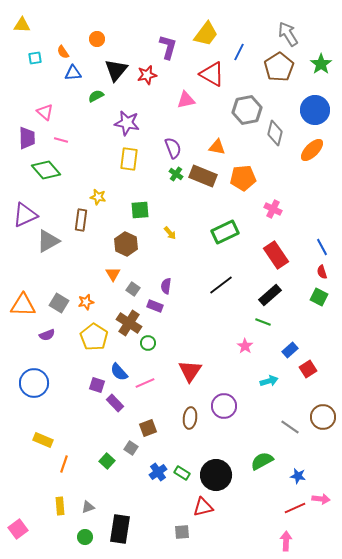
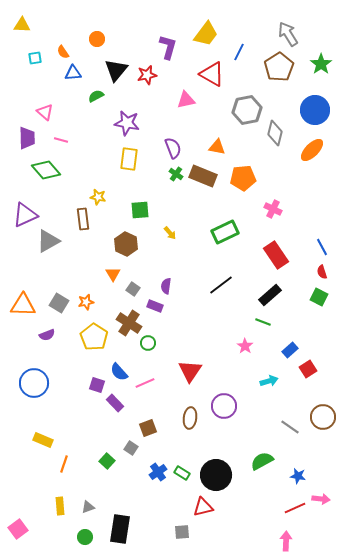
brown rectangle at (81, 220): moved 2 px right, 1 px up; rotated 15 degrees counterclockwise
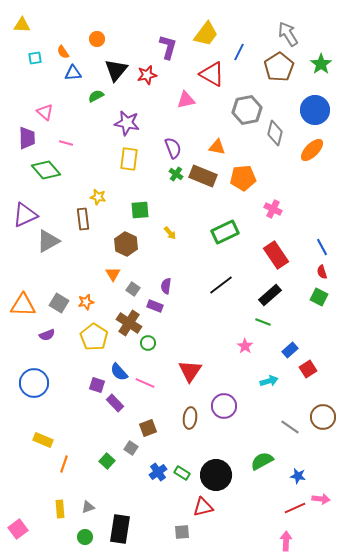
pink line at (61, 140): moved 5 px right, 3 px down
pink line at (145, 383): rotated 48 degrees clockwise
yellow rectangle at (60, 506): moved 3 px down
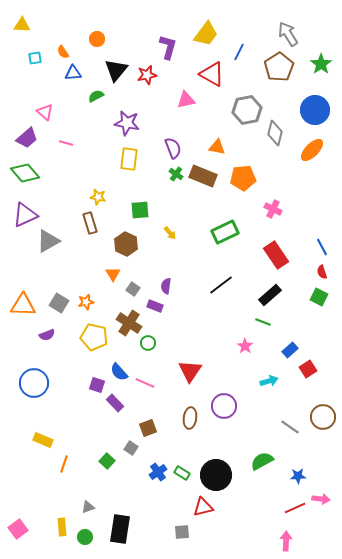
purple trapezoid at (27, 138): rotated 50 degrees clockwise
green diamond at (46, 170): moved 21 px left, 3 px down
brown rectangle at (83, 219): moved 7 px right, 4 px down; rotated 10 degrees counterclockwise
yellow pentagon at (94, 337): rotated 20 degrees counterclockwise
blue star at (298, 476): rotated 14 degrees counterclockwise
yellow rectangle at (60, 509): moved 2 px right, 18 px down
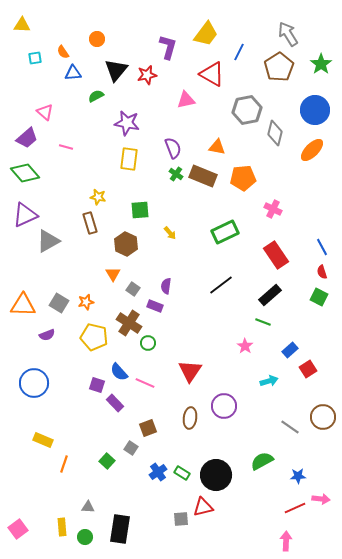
pink line at (66, 143): moved 4 px down
gray triangle at (88, 507): rotated 24 degrees clockwise
gray square at (182, 532): moved 1 px left, 13 px up
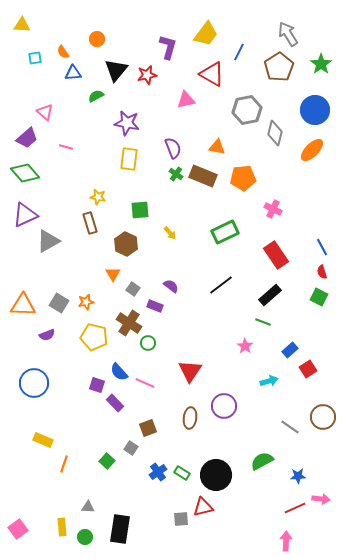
purple semicircle at (166, 286): moved 5 px right; rotated 119 degrees clockwise
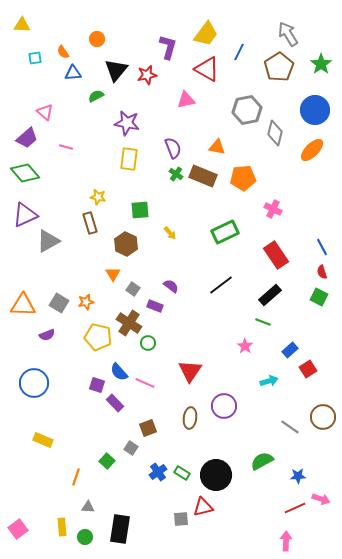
red triangle at (212, 74): moved 5 px left, 5 px up
yellow pentagon at (94, 337): moved 4 px right
orange line at (64, 464): moved 12 px right, 13 px down
pink arrow at (321, 499): rotated 12 degrees clockwise
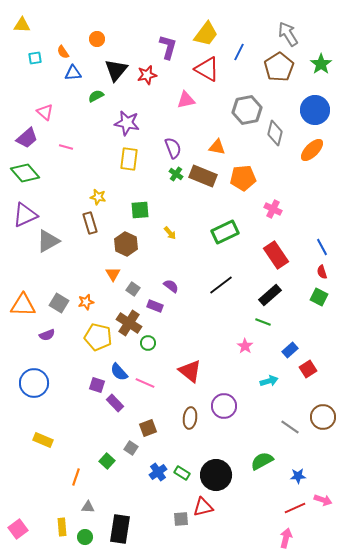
red triangle at (190, 371): rotated 25 degrees counterclockwise
pink arrow at (321, 499): moved 2 px right, 1 px down
pink arrow at (286, 541): moved 3 px up; rotated 12 degrees clockwise
